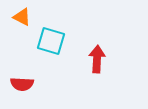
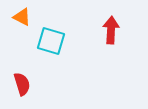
red arrow: moved 14 px right, 29 px up
red semicircle: rotated 110 degrees counterclockwise
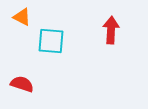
cyan square: rotated 12 degrees counterclockwise
red semicircle: rotated 55 degrees counterclockwise
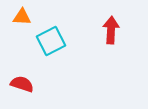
orange triangle: rotated 24 degrees counterclockwise
cyan square: rotated 32 degrees counterclockwise
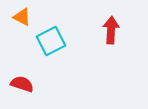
orange triangle: rotated 24 degrees clockwise
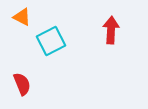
red semicircle: rotated 50 degrees clockwise
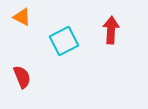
cyan square: moved 13 px right
red semicircle: moved 7 px up
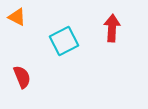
orange triangle: moved 5 px left
red arrow: moved 1 px right, 2 px up
